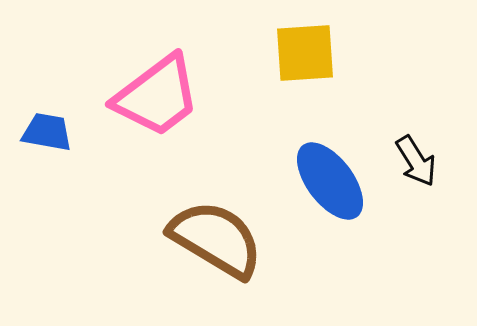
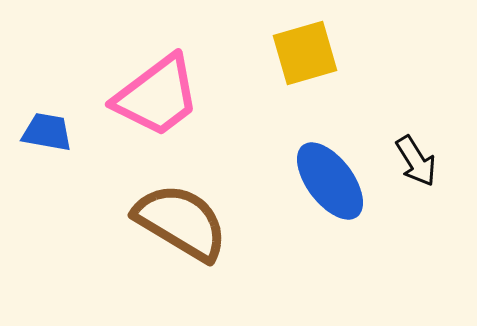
yellow square: rotated 12 degrees counterclockwise
brown semicircle: moved 35 px left, 17 px up
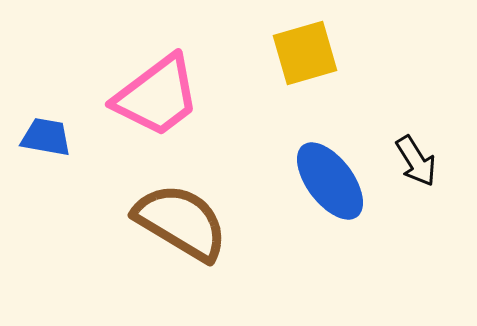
blue trapezoid: moved 1 px left, 5 px down
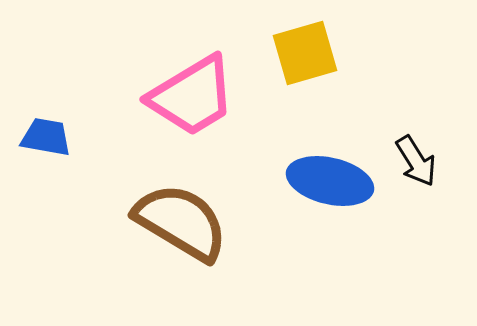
pink trapezoid: moved 35 px right; rotated 6 degrees clockwise
blue ellipse: rotated 40 degrees counterclockwise
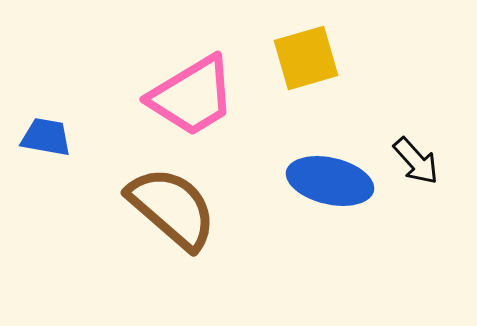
yellow square: moved 1 px right, 5 px down
black arrow: rotated 10 degrees counterclockwise
brown semicircle: moved 9 px left, 14 px up; rotated 10 degrees clockwise
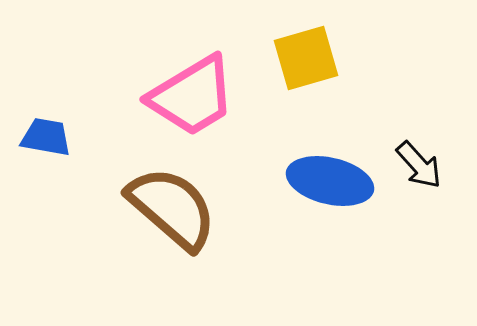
black arrow: moved 3 px right, 4 px down
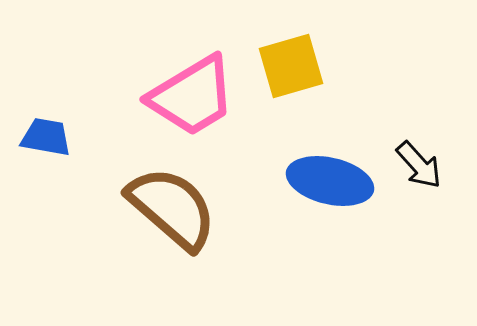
yellow square: moved 15 px left, 8 px down
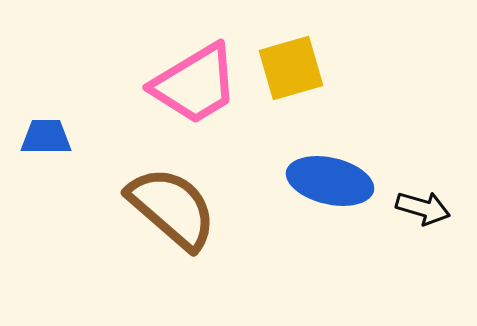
yellow square: moved 2 px down
pink trapezoid: moved 3 px right, 12 px up
blue trapezoid: rotated 10 degrees counterclockwise
black arrow: moved 4 px right, 43 px down; rotated 32 degrees counterclockwise
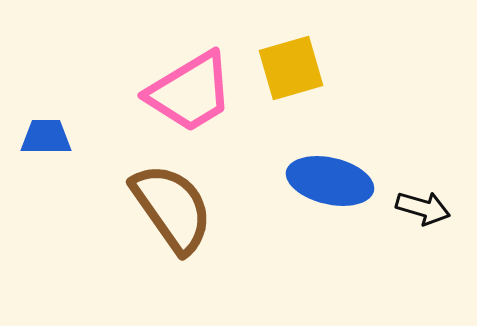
pink trapezoid: moved 5 px left, 8 px down
brown semicircle: rotated 14 degrees clockwise
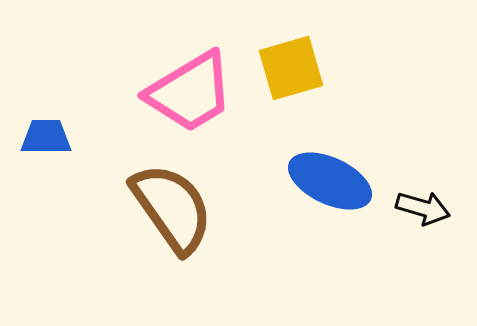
blue ellipse: rotated 12 degrees clockwise
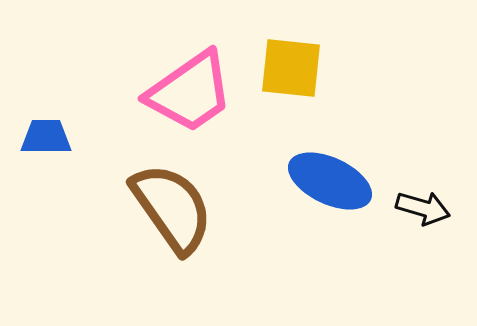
yellow square: rotated 22 degrees clockwise
pink trapezoid: rotated 4 degrees counterclockwise
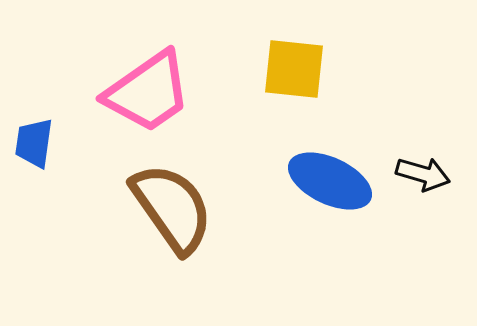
yellow square: moved 3 px right, 1 px down
pink trapezoid: moved 42 px left
blue trapezoid: moved 12 px left, 6 px down; rotated 82 degrees counterclockwise
black arrow: moved 34 px up
